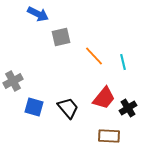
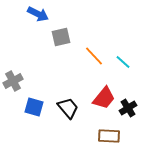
cyan line: rotated 35 degrees counterclockwise
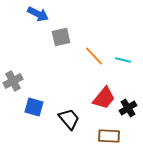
cyan line: moved 2 px up; rotated 28 degrees counterclockwise
black trapezoid: moved 1 px right, 11 px down
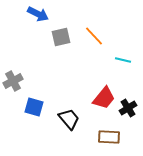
orange line: moved 20 px up
brown rectangle: moved 1 px down
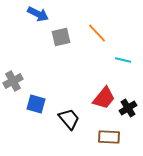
orange line: moved 3 px right, 3 px up
blue square: moved 2 px right, 3 px up
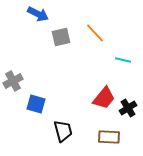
orange line: moved 2 px left
black trapezoid: moved 6 px left, 12 px down; rotated 25 degrees clockwise
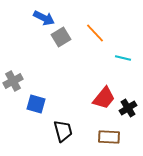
blue arrow: moved 6 px right, 4 px down
gray square: rotated 18 degrees counterclockwise
cyan line: moved 2 px up
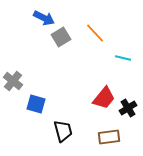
gray cross: rotated 24 degrees counterclockwise
brown rectangle: rotated 10 degrees counterclockwise
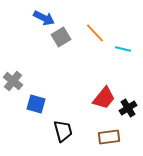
cyan line: moved 9 px up
